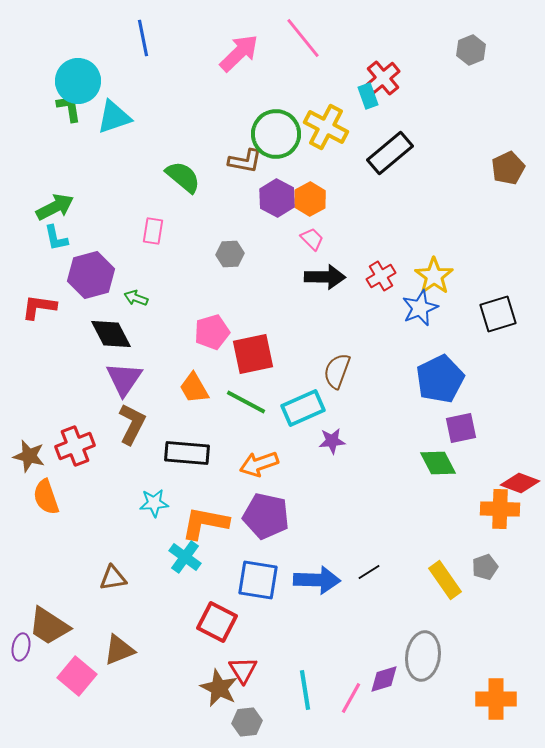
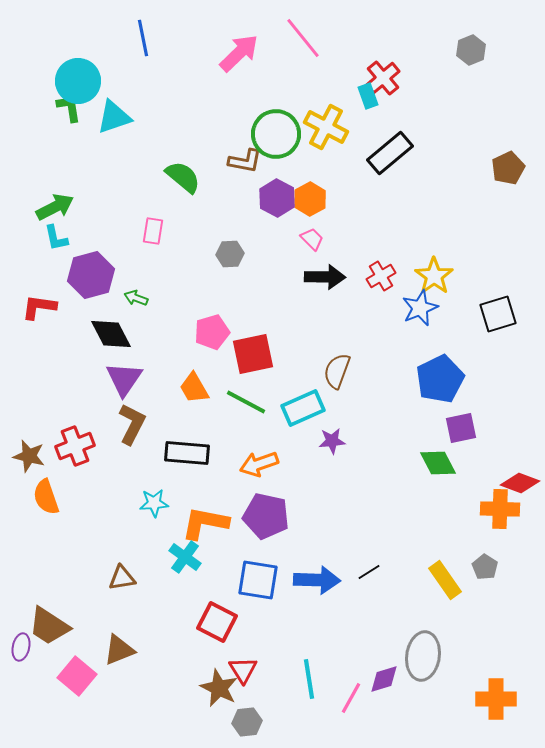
gray pentagon at (485, 567): rotated 20 degrees counterclockwise
brown triangle at (113, 578): moved 9 px right
cyan line at (305, 690): moved 4 px right, 11 px up
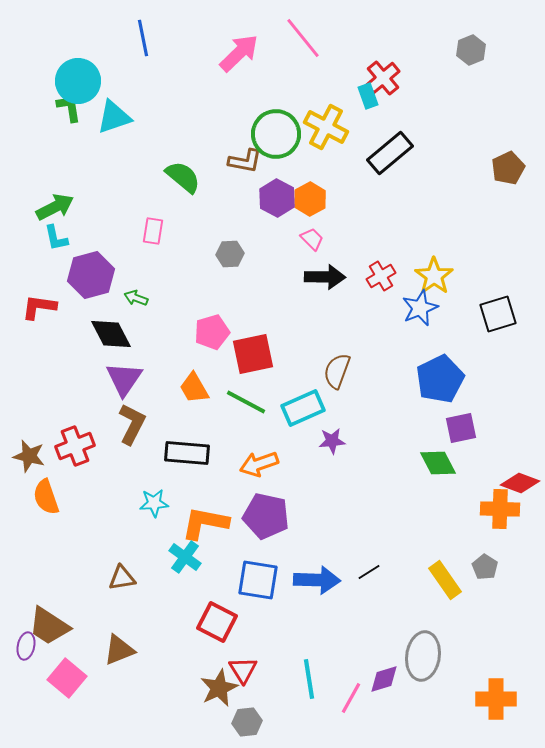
purple ellipse at (21, 647): moved 5 px right, 1 px up
pink square at (77, 676): moved 10 px left, 2 px down
brown star at (219, 688): rotated 21 degrees clockwise
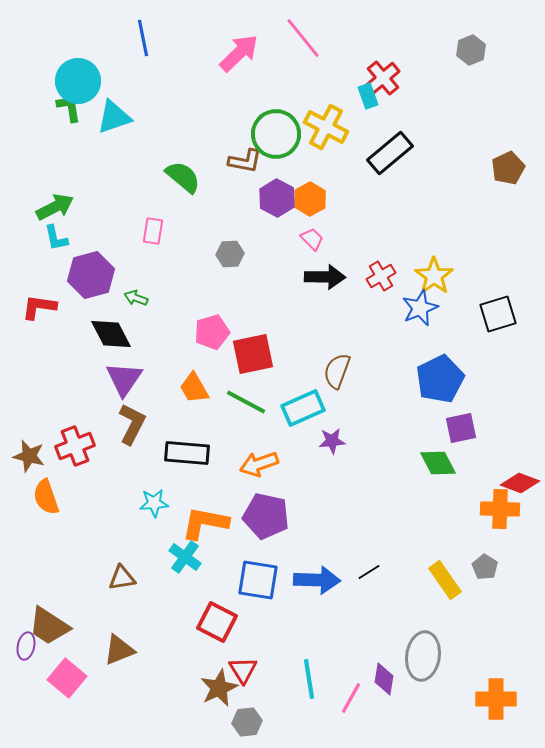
purple diamond at (384, 679): rotated 64 degrees counterclockwise
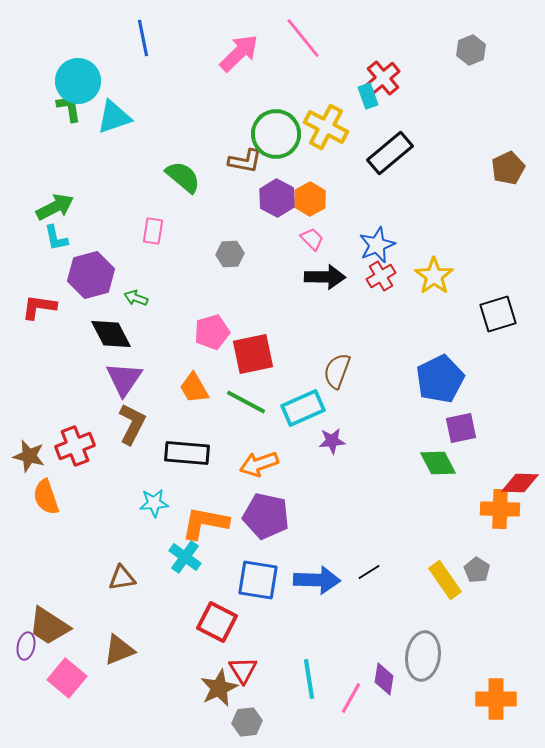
blue star at (420, 308): moved 43 px left, 63 px up
red diamond at (520, 483): rotated 18 degrees counterclockwise
gray pentagon at (485, 567): moved 8 px left, 3 px down
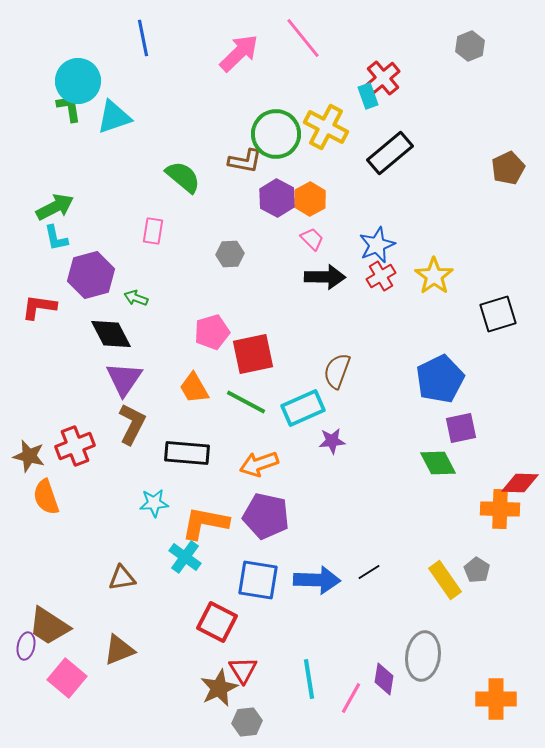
gray hexagon at (471, 50): moved 1 px left, 4 px up
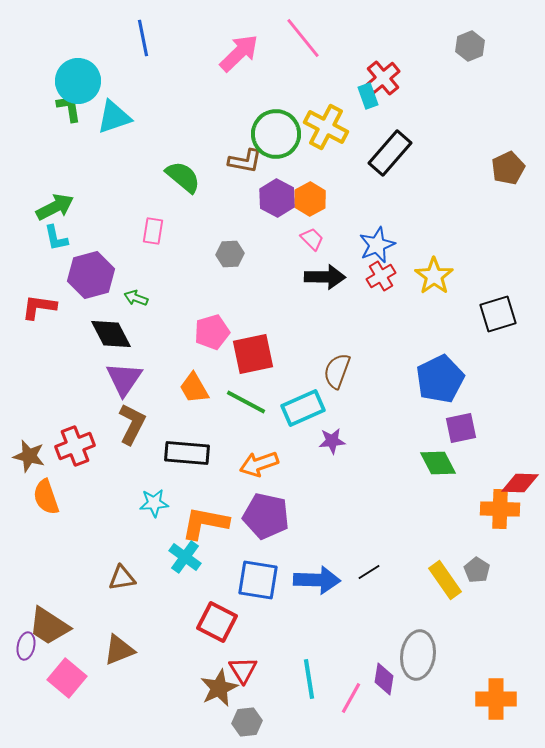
black rectangle at (390, 153): rotated 9 degrees counterclockwise
gray ellipse at (423, 656): moved 5 px left, 1 px up
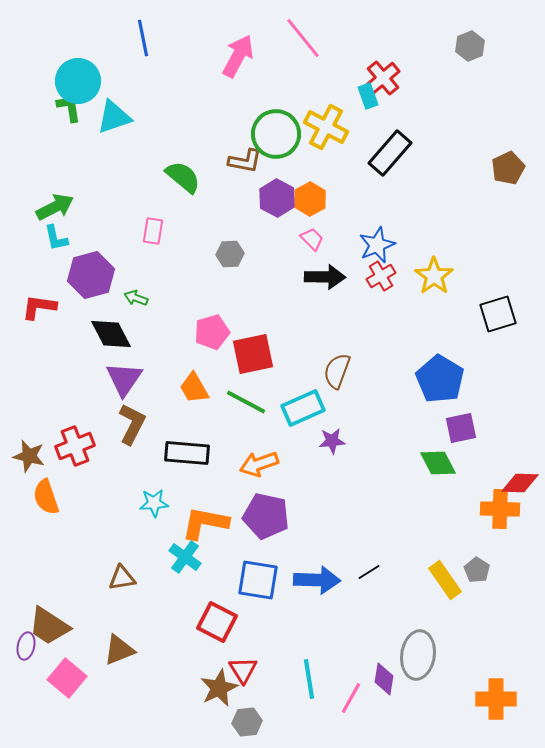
pink arrow at (239, 53): moved 1 px left, 3 px down; rotated 18 degrees counterclockwise
blue pentagon at (440, 379): rotated 15 degrees counterclockwise
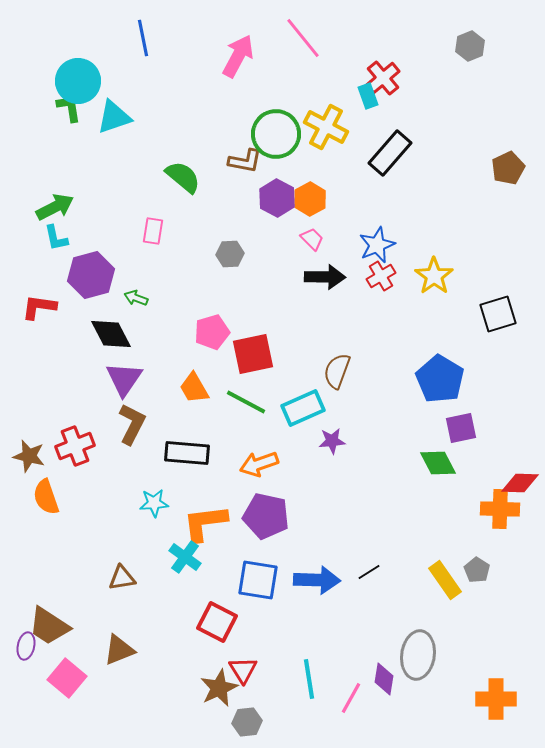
orange L-shape at (205, 523): rotated 18 degrees counterclockwise
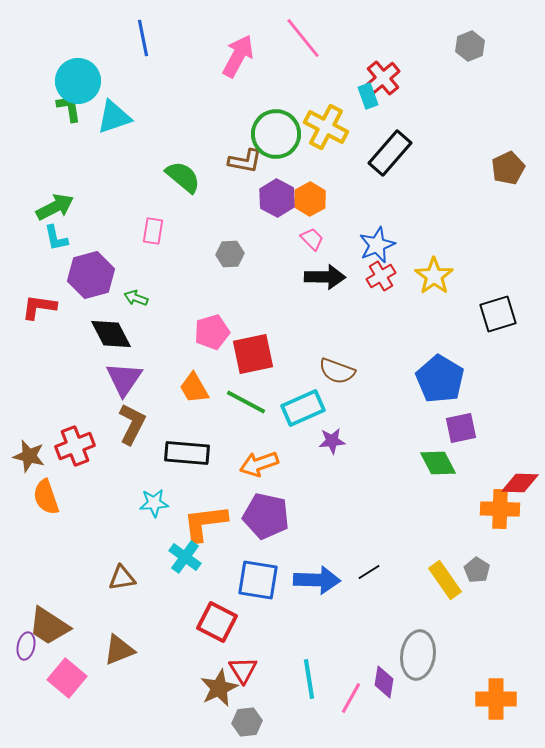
brown semicircle at (337, 371): rotated 90 degrees counterclockwise
purple diamond at (384, 679): moved 3 px down
